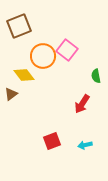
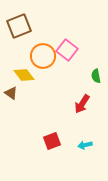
brown triangle: moved 1 px up; rotated 48 degrees counterclockwise
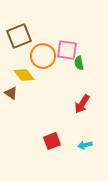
brown square: moved 10 px down
pink square: rotated 30 degrees counterclockwise
green semicircle: moved 17 px left, 13 px up
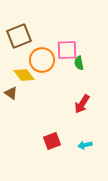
pink square: rotated 10 degrees counterclockwise
orange circle: moved 1 px left, 4 px down
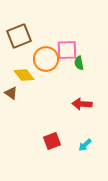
orange circle: moved 4 px right, 1 px up
red arrow: rotated 60 degrees clockwise
cyan arrow: rotated 32 degrees counterclockwise
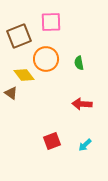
pink square: moved 16 px left, 28 px up
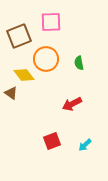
red arrow: moved 10 px left; rotated 30 degrees counterclockwise
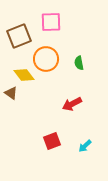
cyan arrow: moved 1 px down
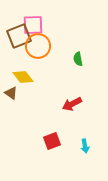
pink square: moved 18 px left, 3 px down
orange circle: moved 8 px left, 13 px up
green semicircle: moved 1 px left, 4 px up
yellow diamond: moved 1 px left, 2 px down
cyan arrow: rotated 56 degrees counterclockwise
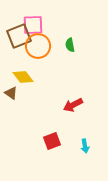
green semicircle: moved 8 px left, 14 px up
red arrow: moved 1 px right, 1 px down
